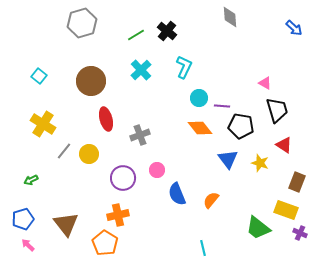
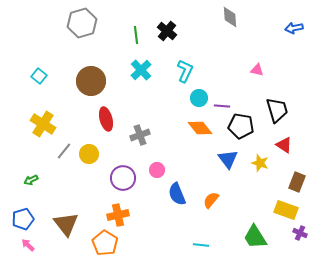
blue arrow: rotated 126 degrees clockwise
green line: rotated 66 degrees counterclockwise
cyan L-shape: moved 1 px right, 4 px down
pink triangle: moved 8 px left, 13 px up; rotated 16 degrees counterclockwise
green trapezoid: moved 3 px left, 9 px down; rotated 20 degrees clockwise
cyan line: moved 2 px left, 3 px up; rotated 70 degrees counterclockwise
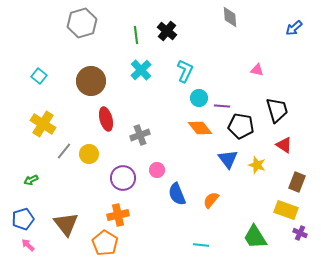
blue arrow: rotated 30 degrees counterclockwise
yellow star: moved 3 px left, 2 px down
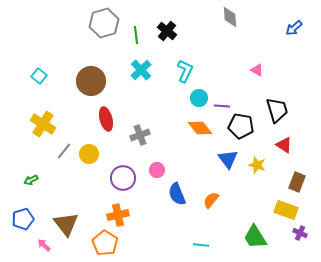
gray hexagon: moved 22 px right
pink triangle: rotated 16 degrees clockwise
pink arrow: moved 16 px right
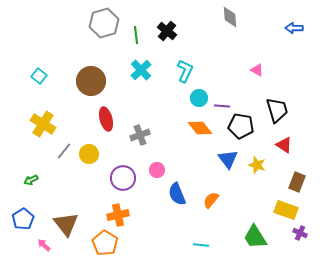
blue arrow: rotated 42 degrees clockwise
blue pentagon: rotated 15 degrees counterclockwise
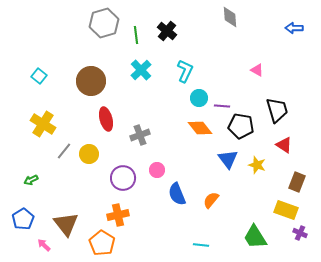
orange pentagon: moved 3 px left
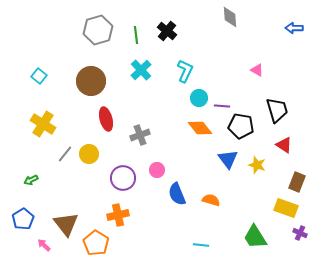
gray hexagon: moved 6 px left, 7 px down
gray line: moved 1 px right, 3 px down
orange semicircle: rotated 66 degrees clockwise
yellow rectangle: moved 2 px up
orange pentagon: moved 6 px left
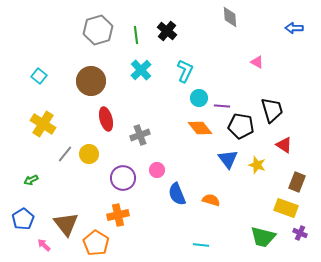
pink triangle: moved 8 px up
black trapezoid: moved 5 px left
green trapezoid: moved 8 px right; rotated 44 degrees counterclockwise
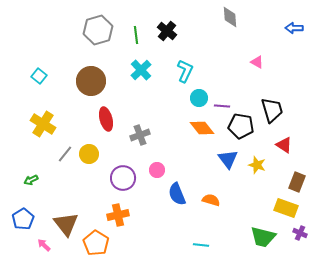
orange diamond: moved 2 px right
